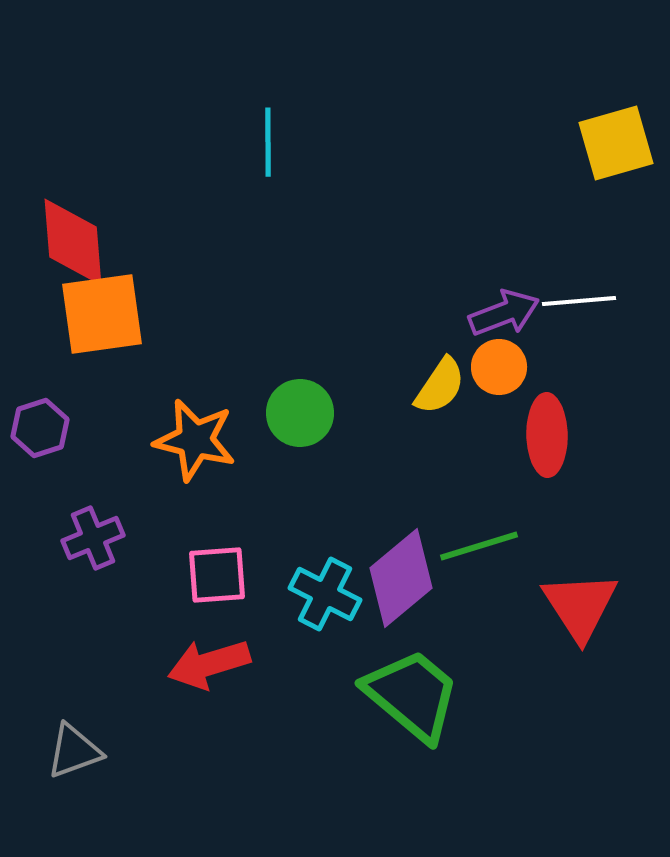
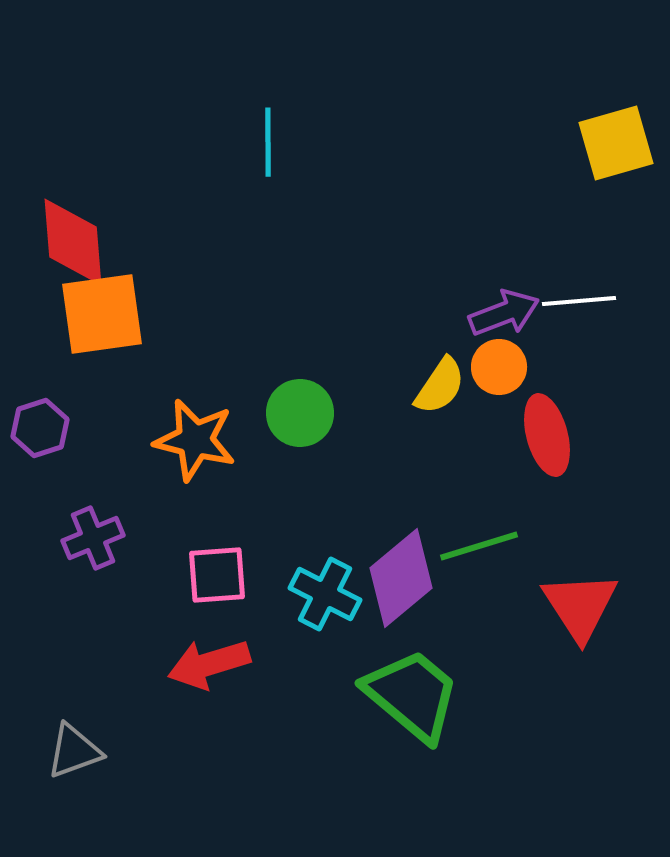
red ellipse: rotated 14 degrees counterclockwise
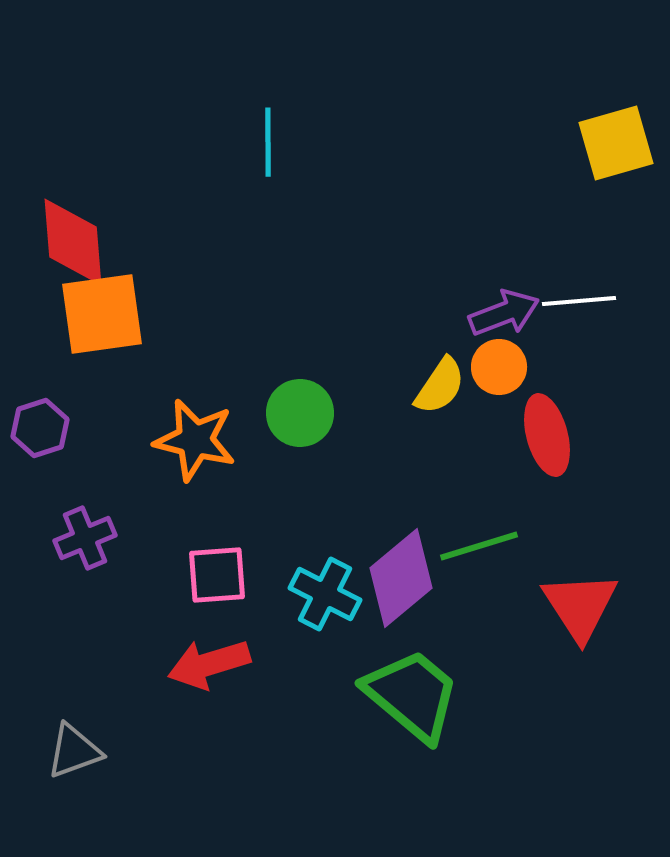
purple cross: moved 8 px left
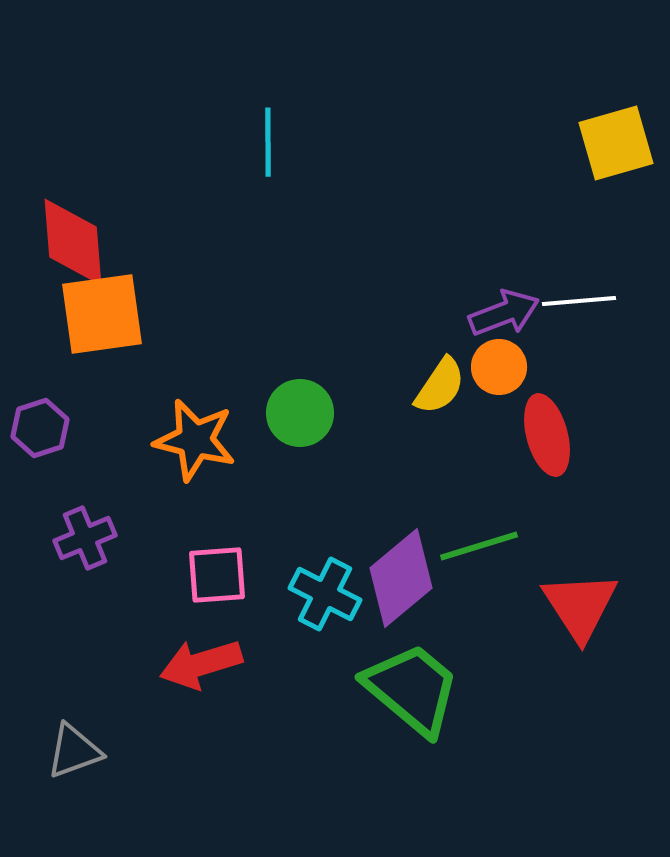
red arrow: moved 8 px left
green trapezoid: moved 6 px up
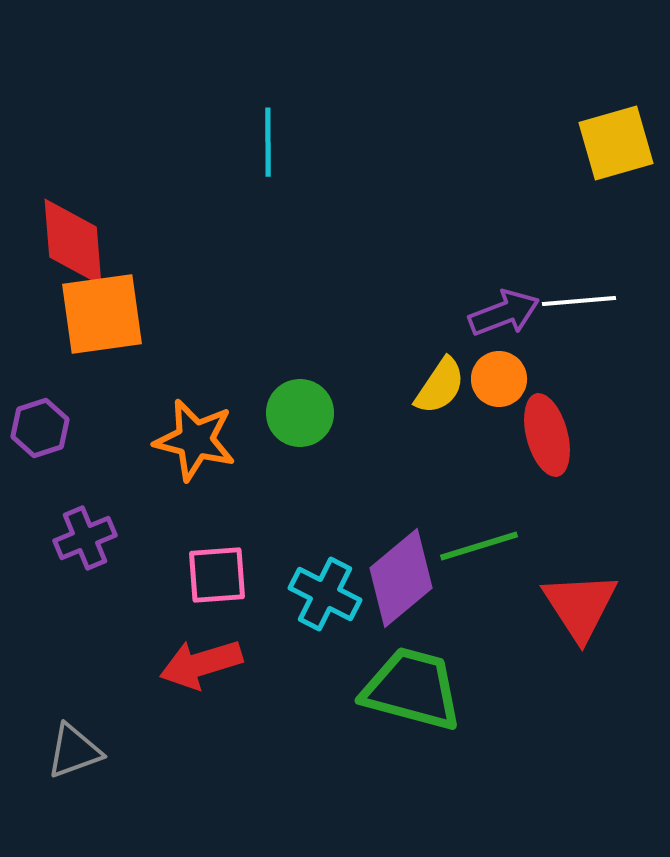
orange circle: moved 12 px down
green trapezoid: rotated 25 degrees counterclockwise
